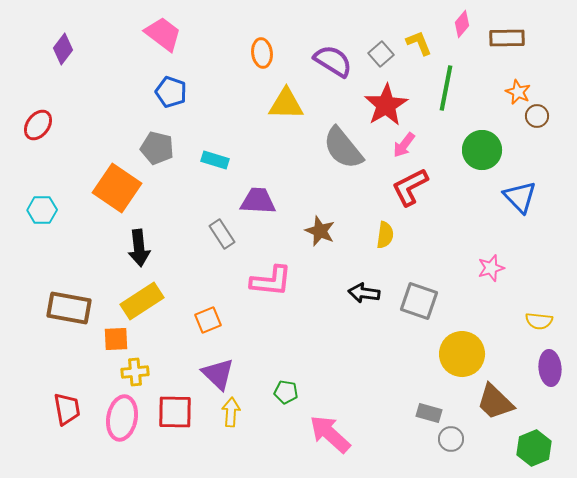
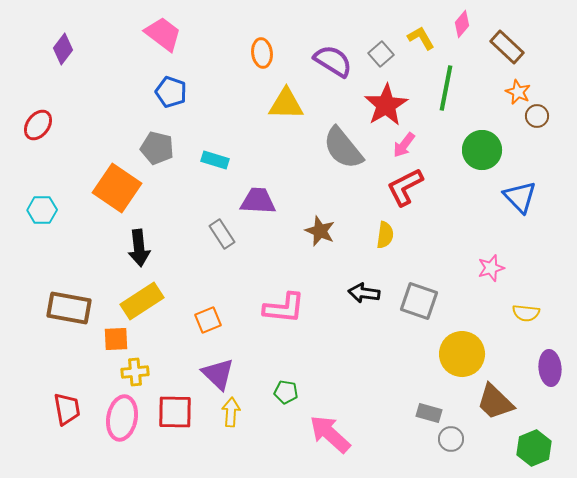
brown rectangle at (507, 38): moved 9 px down; rotated 44 degrees clockwise
yellow L-shape at (419, 43): moved 2 px right, 5 px up; rotated 8 degrees counterclockwise
red L-shape at (410, 187): moved 5 px left
pink L-shape at (271, 281): moved 13 px right, 27 px down
yellow semicircle at (539, 321): moved 13 px left, 8 px up
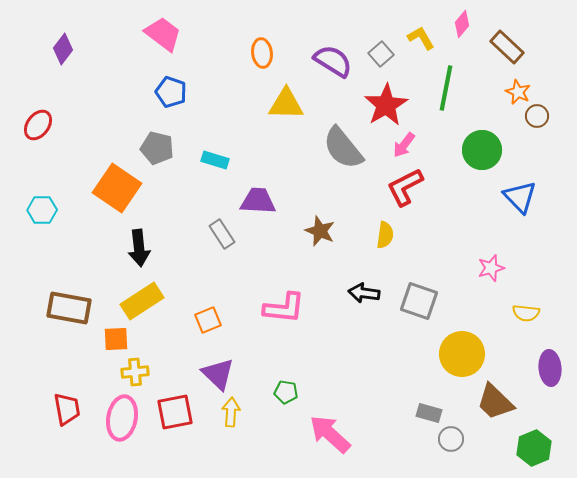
red square at (175, 412): rotated 12 degrees counterclockwise
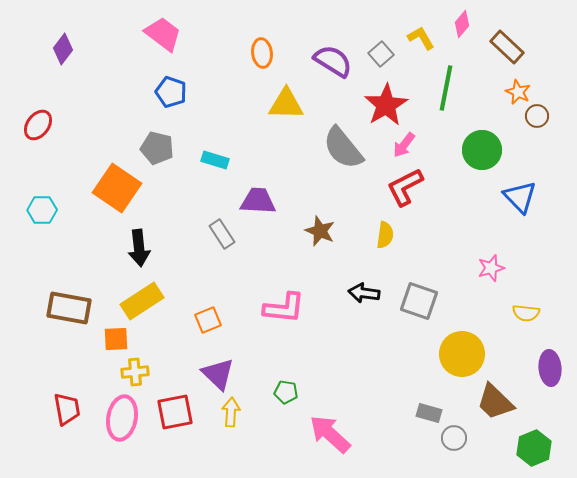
gray circle at (451, 439): moved 3 px right, 1 px up
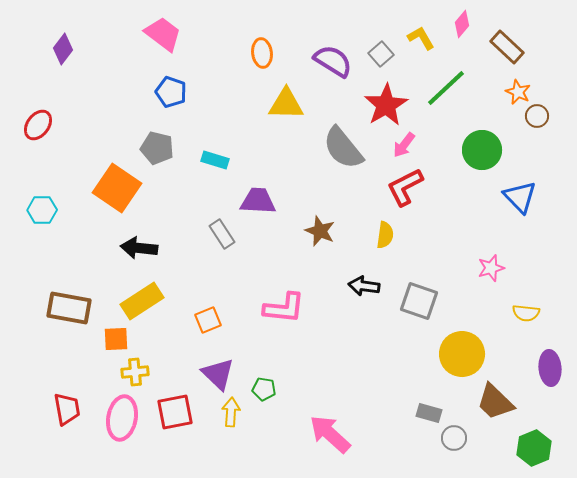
green line at (446, 88): rotated 36 degrees clockwise
black arrow at (139, 248): rotated 102 degrees clockwise
black arrow at (364, 293): moved 7 px up
green pentagon at (286, 392): moved 22 px left, 3 px up
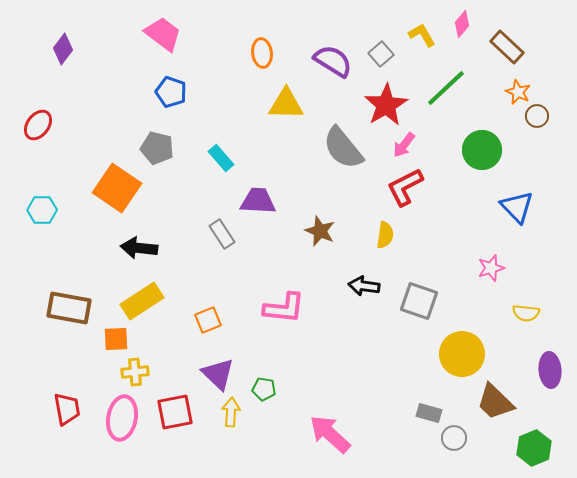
yellow L-shape at (421, 38): moved 1 px right, 3 px up
cyan rectangle at (215, 160): moved 6 px right, 2 px up; rotated 32 degrees clockwise
blue triangle at (520, 197): moved 3 px left, 10 px down
purple ellipse at (550, 368): moved 2 px down
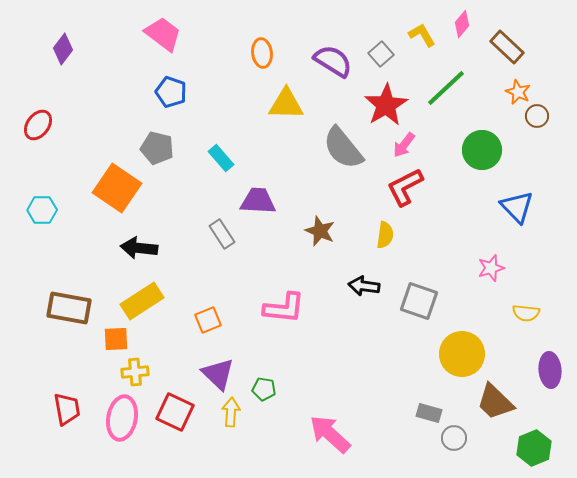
red square at (175, 412): rotated 36 degrees clockwise
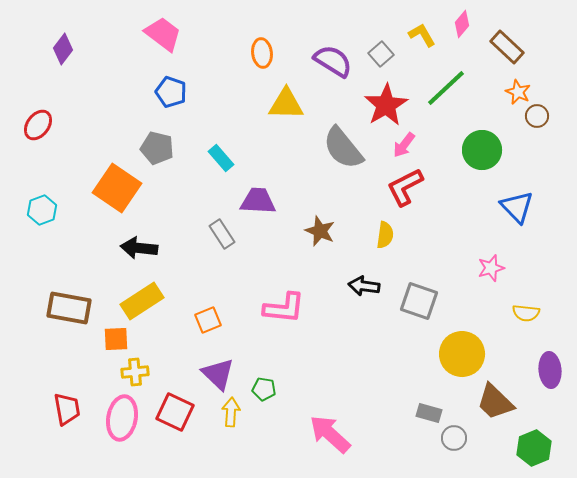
cyan hexagon at (42, 210): rotated 20 degrees counterclockwise
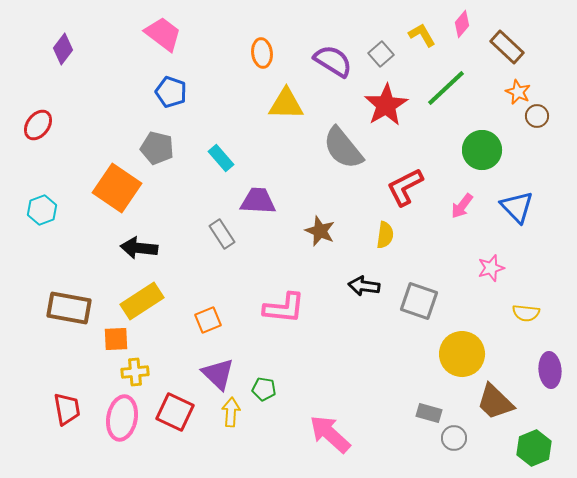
pink arrow at (404, 145): moved 58 px right, 61 px down
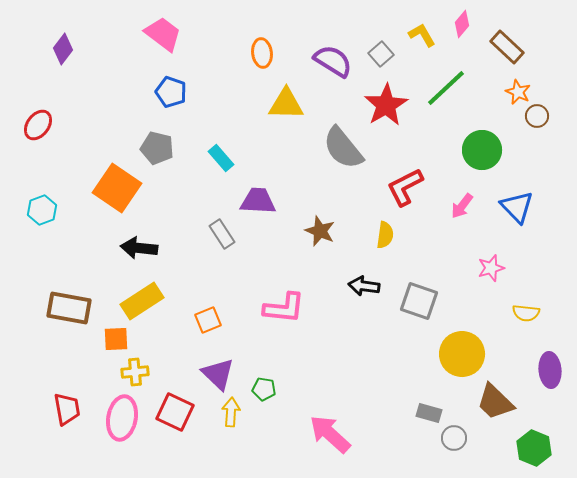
green hexagon at (534, 448): rotated 16 degrees counterclockwise
